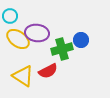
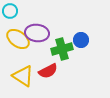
cyan circle: moved 5 px up
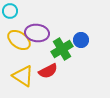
yellow ellipse: moved 1 px right, 1 px down
green cross: rotated 15 degrees counterclockwise
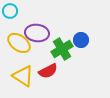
yellow ellipse: moved 3 px down
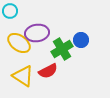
purple ellipse: rotated 15 degrees counterclockwise
